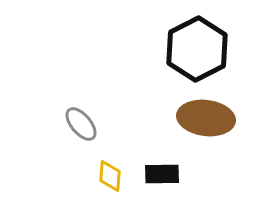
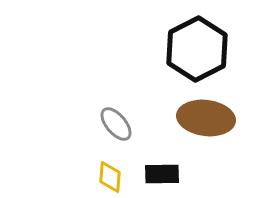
gray ellipse: moved 35 px right
yellow diamond: moved 1 px down
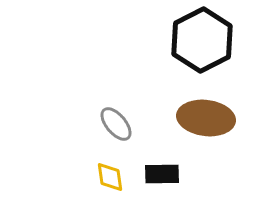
black hexagon: moved 5 px right, 9 px up
yellow diamond: rotated 12 degrees counterclockwise
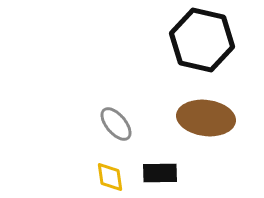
black hexagon: rotated 20 degrees counterclockwise
black rectangle: moved 2 px left, 1 px up
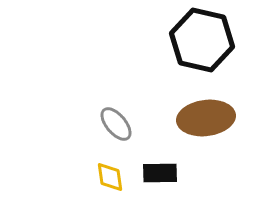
brown ellipse: rotated 14 degrees counterclockwise
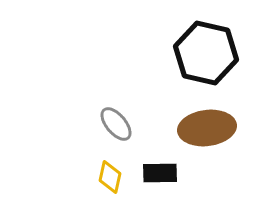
black hexagon: moved 4 px right, 13 px down
brown ellipse: moved 1 px right, 10 px down
yellow diamond: rotated 20 degrees clockwise
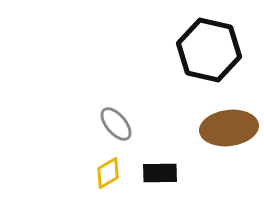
black hexagon: moved 3 px right, 3 px up
brown ellipse: moved 22 px right
yellow diamond: moved 2 px left, 4 px up; rotated 48 degrees clockwise
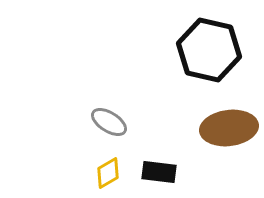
gray ellipse: moved 7 px left, 2 px up; rotated 18 degrees counterclockwise
black rectangle: moved 1 px left, 1 px up; rotated 8 degrees clockwise
